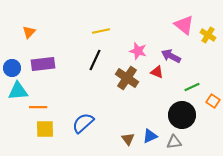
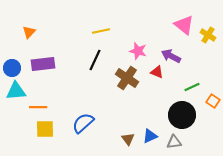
cyan triangle: moved 2 px left
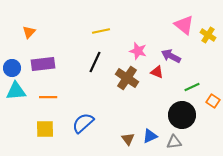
black line: moved 2 px down
orange line: moved 10 px right, 10 px up
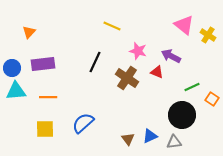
yellow line: moved 11 px right, 5 px up; rotated 36 degrees clockwise
orange square: moved 1 px left, 2 px up
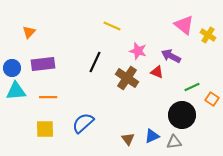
blue triangle: moved 2 px right
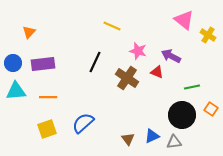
pink triangle: moved 5 px up
blue circle: moved 1 px right, 5 px up
green line: rotated 14 degrees clockwise
orange square: moved 1 px left, 10 px down
yellow square: moved 2 px right; rotated 18 degrees counterclockwise
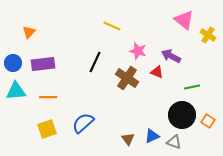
orange square: moved 3 px left, 12 px down
gray triangle: rotated 28 degrees clockwise
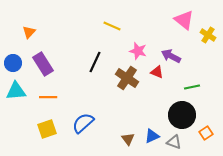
purple rectangle: rotated 65 degrees clockwise
orange square: moved 2 px left, 12 px down; rotated 24 degrees clockwise
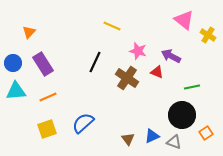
orange line: rotated 24 degrees counterclockwise
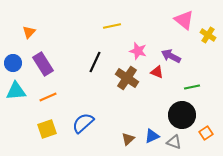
yellow line: rotated 36 degrees counterclockwise
brown triangle: rotated 24 degrees clockwise
